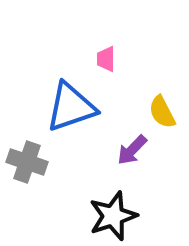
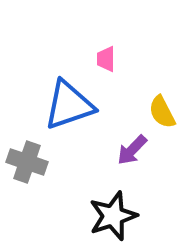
blue triangle: moved 2 px left, 2 px up
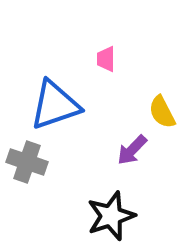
blue triangle: moved 14 px left
black star: moved 2 px left
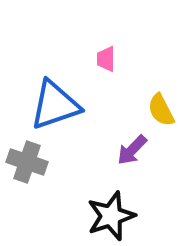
yellow semicircle: moved 1 px left, 2 px up
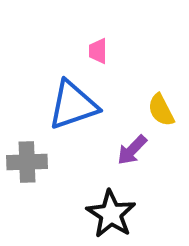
pink trapezoid: moved 8 px left, 8 px up
blue triangle: moved 18 px right
gray cross: rotated 21 degrees counterclockwise
black star: moved 2 px up; rotated 21 degrees counterclockwise
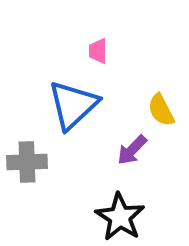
blue triangle: rotated 24 degrees counterclockwise
black star: moved 9 px right, 3 px down
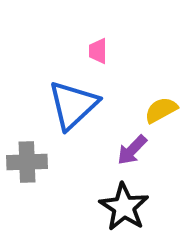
yellow semicircle: rotated 88 degrees clockwise
black star: moved 4 px right, 10 px up
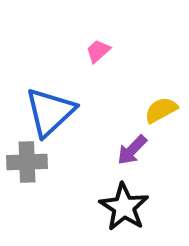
pink trapezoid: rotated 48 degrees clockwise
blue triangle: moved 23 px left, 7 px down
